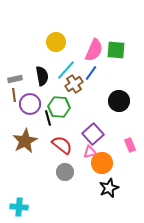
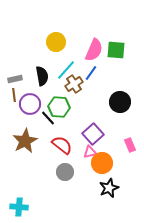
black circle: moved 1 px right, 1 px down
black line: rotated 28 degrees counterclockwise
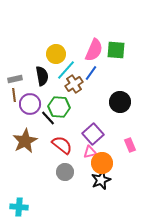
yellow circle: moved 12 px down
black star: moved 8 px left, 8 px up
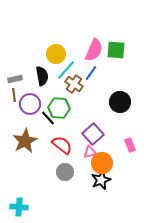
brown cross: rotated 24 degrees counterclockwise
green hexagon: moved 1 px down
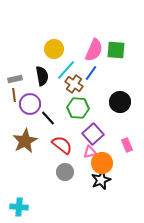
yellow circle: moved 2 px left, 5 px up
green hexagon: moved 19 px right
pink rectangle: moved 3 px left
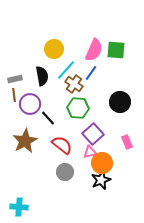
pink rectangle: moved 3 px up
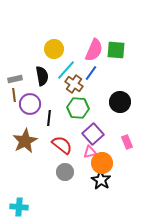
black line: moved 1 px right; rotated 49 degrees clockwise
black star: rotated 18 degrees counterclockwise
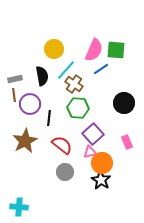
blue line: moved 10 px right, 4 px up; rotated 21 degrees clockwise
black circle: moved 4 px right, 1 px down
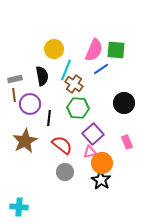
cyan line: rotated 20 degrees counterclockwise
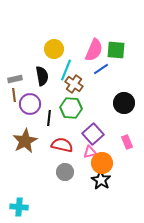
green hexagon: moved 7 px left
red semicircle: rotated 25 degrees counterclockwise
